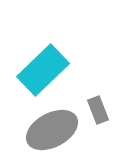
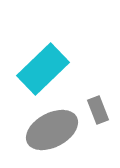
cyan rectangle: moved 1 px up
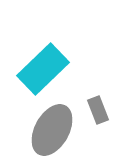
gray ellipse: rotated 33 degrees counterclockwise
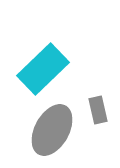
gray rectangle: rotated 8 degrees clockwise
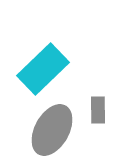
gray rectangle: rotated 12 degrees clockwise
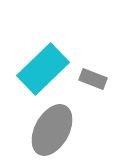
gray rectangle: moved 5 px left, 31 px up; rotated 68 degrees counterclockwise
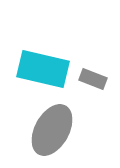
cyan rectangle: rotated 57 degrees clockwise
